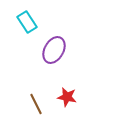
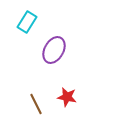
cyan rectangle: rotated 65 degrees clockwise
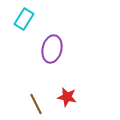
cyan rectangle: moved 3 px left, 3 px up
purple ellipse: moved 2 px left, 1 px up; rotated 16 degrees counterclockwise
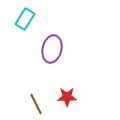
cyan rectangle: moved 1 px right
red star: rotated 12 degrees counterclockwise
